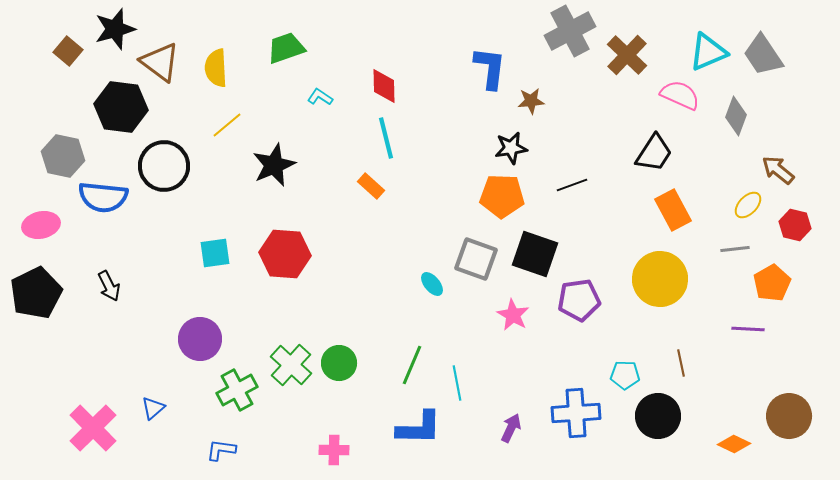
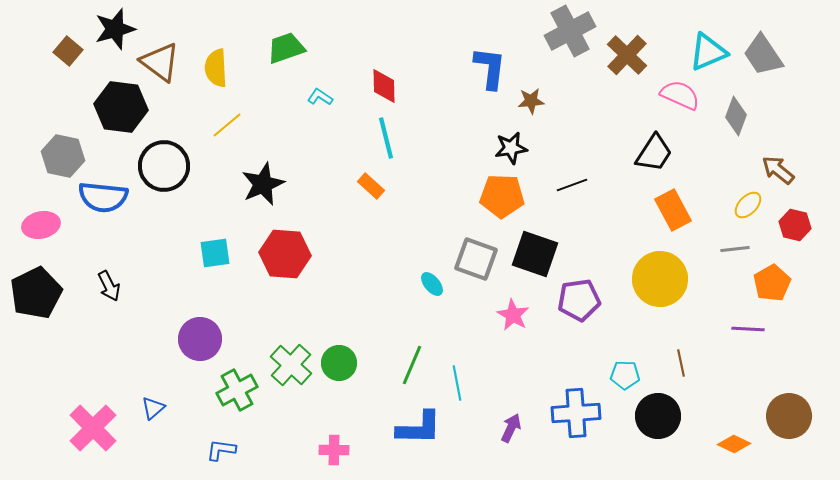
black star at (274, 165): moved 11 px left, 19 px down
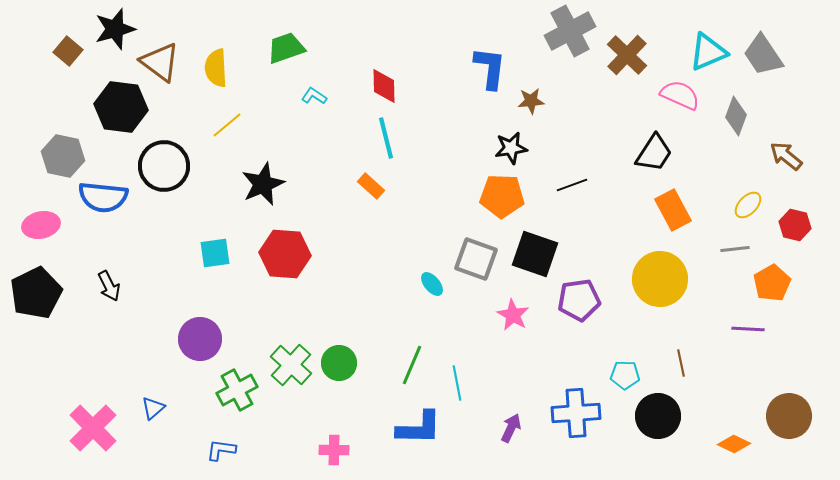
cyan L-shape at (320, 97): moved 6 px left, 1 px up
brown arrow at (778, 170): moved 8 px right, 14 px up
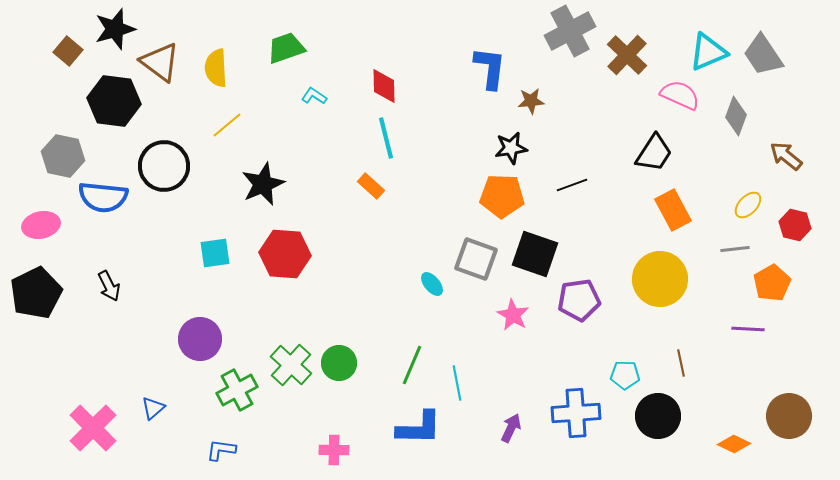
black hexagon at (121, 107): moved 7 px left, 6 px up
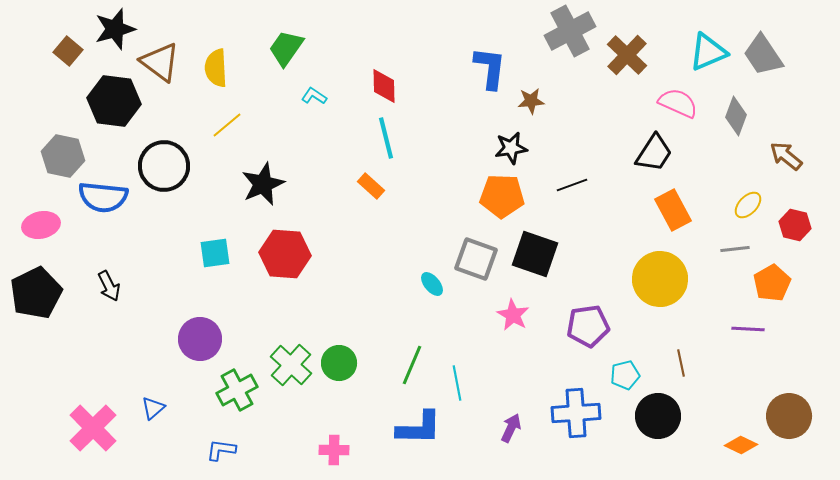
green trapezoid at (286, 48): rotated 36 degrees counterclockwise
pink semicircle at (680, 95): moved 2 px left, 8 px down
purple pentagon at (579, 300): moved 9 px right, 26 px down
cyan pentagon at (625, 375): rotated 16 degrees counterclockwise
orange diamond at (734, 444): moved 7 px right, 1 px down
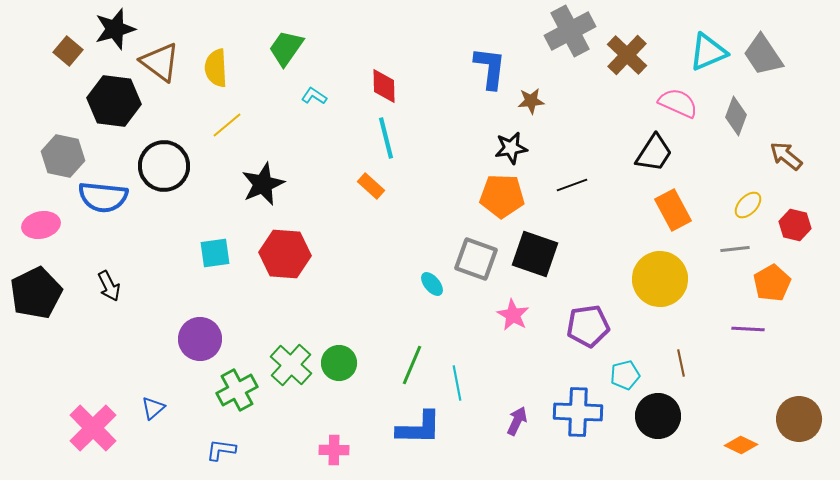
blue cross at (576, 413): moved 2 px right, 1 px up; rotated 6 degrees clockwise
brown circle at (789, 416): moved 10 px right, 3 px down
purple arrow at (511, 428): moved 6 px right, 7 px up
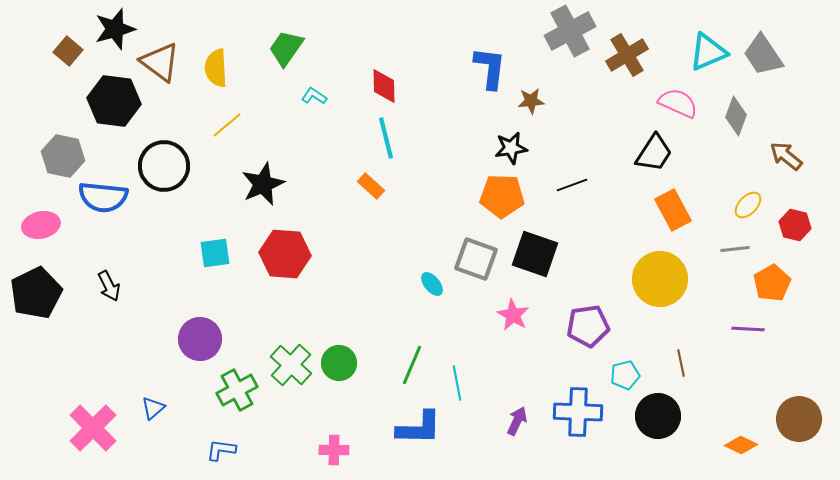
brown cross at (627, 55): rotated 15 degrees clockwise
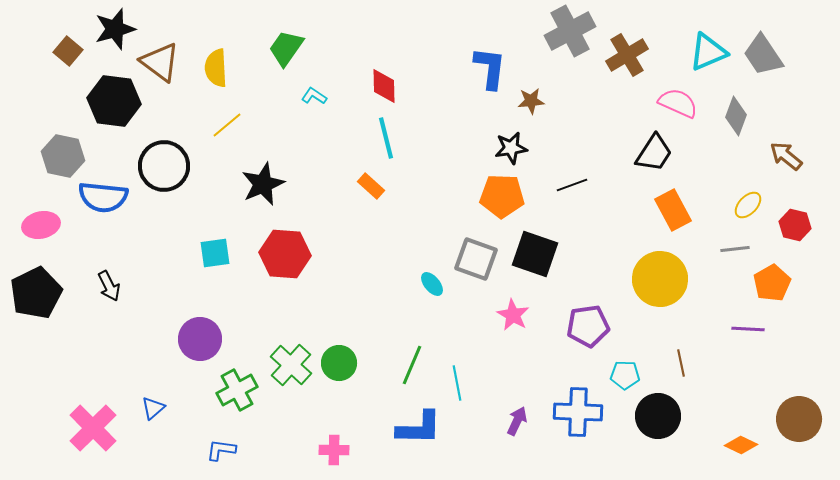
cyan pentagon at (625, 375): rotated 16 degrees clockwise
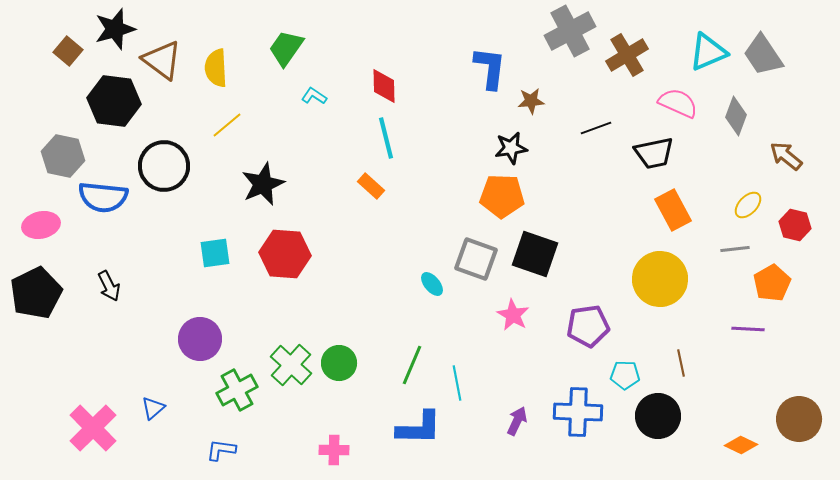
brown triangle at (160, 62): moved 2 px right, 2 px up
black trapezoid at (654, 153): rotated 45 degrees clockwise
black line at (572, 185): moved 24 px right, 57 px up
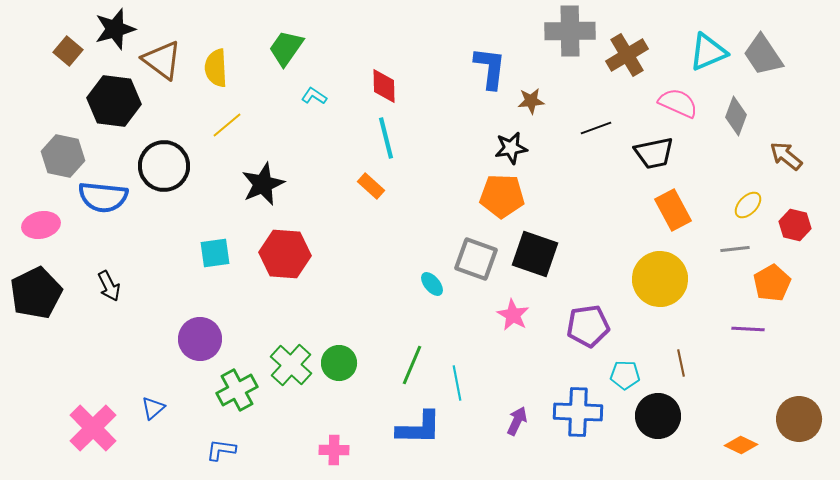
gray cross at (570, 31): rotated 27 degrees clockwise
